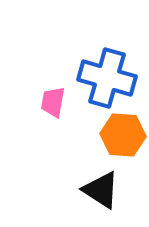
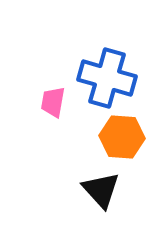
orange hexagon: moved 1 px left, 2 px down
black triangle: rotated 15 degrees clockwise
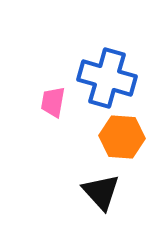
black triangle: moved 2 px down
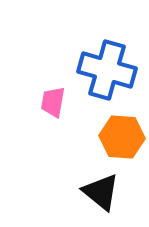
blue cross: moved 8 px up
black triangle: rotated 9 degrees counterclockwise
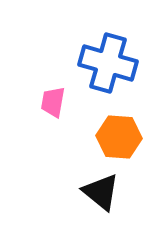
blue cross: moved 1 px right, 7 px up
orange hexagon: moved 3 px left
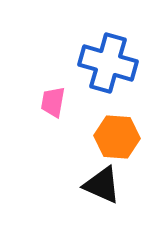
orange hexagon: moved 2 px left
black triangle: moved 1 px right, 7 px up; rotated 15 degrees counterclockwise
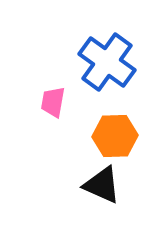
blue cross: moved 1 px left, 1 px up; rotated 20 degrees clockwise
orange hexagon: moved 2 px left, 1 px up; rotated 6 degrees counterclockwise
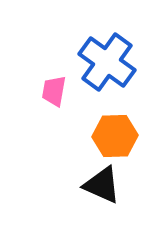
pink trapezoid: moved 1 px right, 11 px up
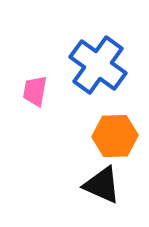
blue cross: moved 9 px left, 3 px down
pink trapezoid: moved 19 px left
